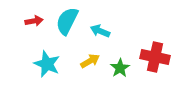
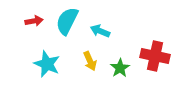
red cross: moved 1 px up
yellow arrow: rotated 96 degrees clockwise
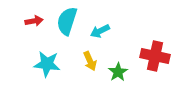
cyan semicircle: rotated 8 degrees counterclockwise
cyan arrow: rotated 48 degrees counterclockwise
cyan star: rotated 16 degrees counterclockwise
green star: moved 2 px left, 4 px down
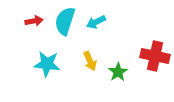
cyan semicircle: moved 2 px left
cyan arrow: moved 4 px left, 9 px up
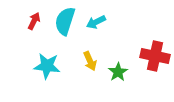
red arrow: rotated 54 degrees counterclockwise
cyan star: moved 2 px down
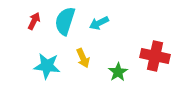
cyan arrow: moved 3 px right, 1 px down
yellow arrow: moved 7 px left, 3 px up
